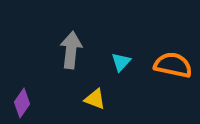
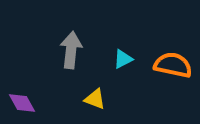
cyan triangle: moved 2 px right, 3 px up; rotated 20 degrees clockwise
purple diamond: rotated 64 degrees counterclockwise
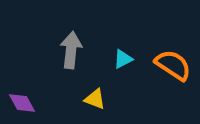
orange semicircle: rotated 21 degrees clockwise
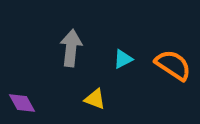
gray arrow: moved 2 px up
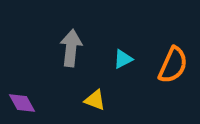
orange semicircle: rotated 81 degrees clockwise
yellow triangle: moved 1 px down
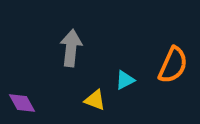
cyan triangle: moved 2 px right, 21 px down
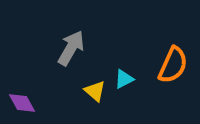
gray arrow: rotated 24 degrees clockwise
cyan triangle: moved 1 px left, 1 px up
yellow triangle: moved 9 px up; rotated 20 degrees clockwise
